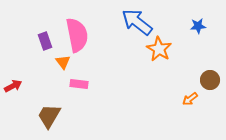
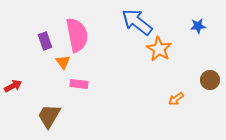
orange arrow: moved 14 px left
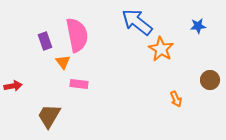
orange star: moved 2 px right
red arrow: rotated 18 degrees clockwise
orange arrow: rotated 77 degrees counterclockwise
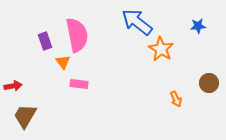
brown circle: moved 1 px left, 3 px down
brown trapezoid: moved 24 px left
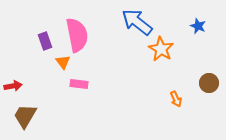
blue star: rotated 28 degrees clockwise
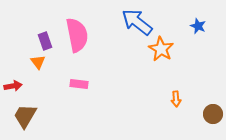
orange triangle: moved 25 px left
brown circle: moved 4 px right, 31 px down
orange arrow: rotated 21 degrees clockwise
